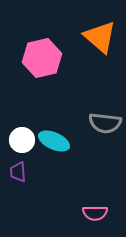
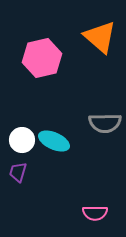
gray semicircle: rotated 8 degrees counterclockwise
purple trapezoid: rotated 20 degrees clockwise
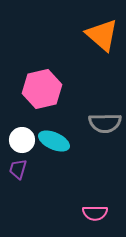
orange triangle: moved 2 px right, 2 px up
pink hexagon: moved 31 px down
purple trapezoid: moved 3 px up
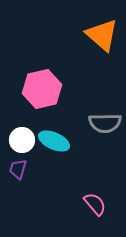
pink semicircle: moved 9 px up; rotated 130 degrees counterclockwise
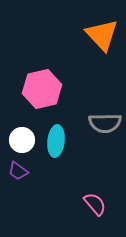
orange triangle: rotated 6 degrees clockwise
cyan ellipse: moved 2 px right; rotated 72 degrees clockwise
purple trapezoid: moved 2 px down; rotated 70 degrees counterclockwise
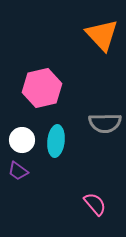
pink hexagon: moved 1 px up
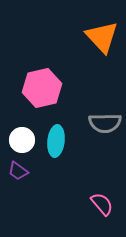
orange triangle: moved 2 px down
pink semicircle: moved 7 px right
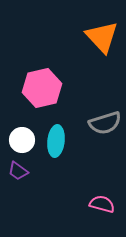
gray semicircle: rotated 16 degrees counterclockwise
pink semicircle: rotated 35 degrees counterclockwise
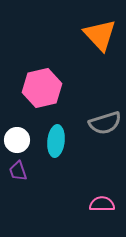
orange triangle: moved 2 px left, 2 px up
white circle: moved 5 px left
purple trapezoid: rotated 35 degrees clockwise
pink semicircle: rotated 15 degrees counterclockwise
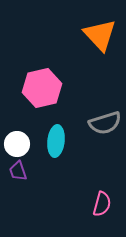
white circle: moved 4 px down
pink semicircle: rotated 105 degrees clockwise
